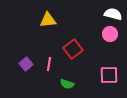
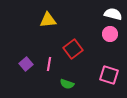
pink square: rotated 18 degrees clockwise
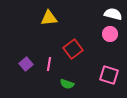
yellow triangle: moved 1 px right, 2 px up
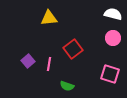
pink circle: moved 3 px right, 4 px down
purple square: moved 2 px right, 3 px up
pink square: moved 1 px right, 1 px up
green semicircle: moved 2 px down
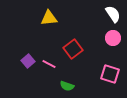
white semicircle: rotated 42 degrees clockwise
pink line: rotated 72 degrees counterclockwise
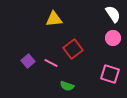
yellow triangle: moved 5 px right, 1 px down
pink line: moved 2 px right, 1 px up
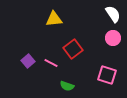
pink square: moved 3 px left, 1 px down
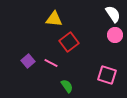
yellow triangle: rotated 12 degrees clockwise
pink circle: moved 2 px right, 3 px up
red square: moved 4 px left, 7 px up
green semicircle: rotated 144 degrees counterclockwise
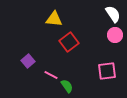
pink line: moved 12 px down
pink square: moved 4 px up; rotated 24 degrees counterclockwise
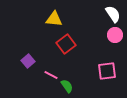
red square: moved 3 px left, 2 px down
